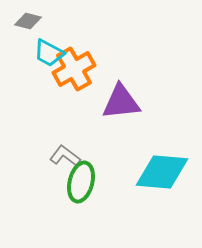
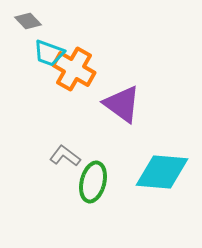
gray diamond: rotated 32 degrees clockwise
cyan trapezoid: rotated 8 degrees counterclockwise
orange cross: rotated 30 degrees counterclockwise
purple triangle: moved 1 px right, 2 px down; rotated 42 degrees clockwise
green ellipse: moved 12 px right
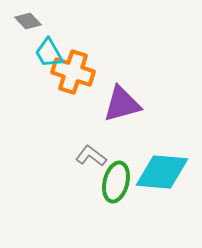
cyan trapezoid: rotated 40 degrees clockwise
orange cross: moved 1 px left, 3 px down; rotated 12 degrees counterclockwise
purple triangle: rotated 51 degrees counterclockwise
gray L-shape: moved 26 px right
green ellipse: moved 23 px right
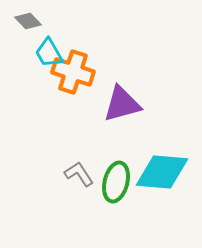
gray L-shape: moved 12 px left, 18 px down; rotated 20 degrees clockwise
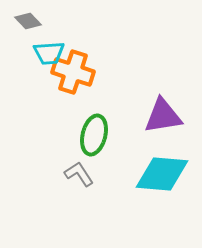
cyan trapezoid: rotated 64 degrees counterclockwise
purple triangle: moved 41 px right, 12 px down; rotated 6 degrees clockwise
cyan diamond: moved 2 px down
green ellipse: moved 22 px left, 47 px up
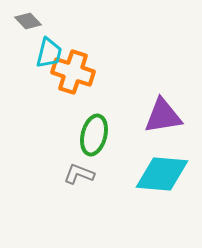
cyan trapezoid: rotated 72 degrees counterclockwise
gray L-shape: rotated 36 degrees counterclockwise
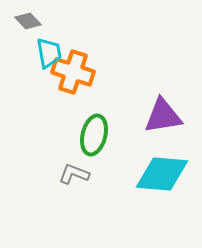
cyan trapezoid: rotated 24 degrees counterclockwise
gray L-shape: moved 5 px left
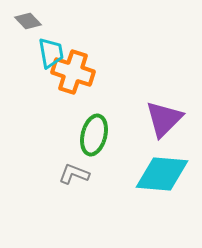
cyan trapezoid: moved 2 px right
purple triangle: moved 1 px right, 3 px down; rotated 36 degrees counterclockwise
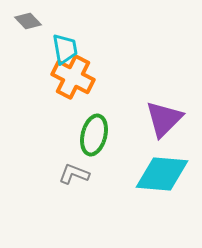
cyan trapezoid: moved 14 px right, 4 px up
orange cross: moved 5 px down; rotated 9 degrees clockwise
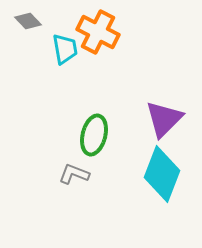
orange cross: moved 25 px right, 45 px up
cyan diamond: rotated 74 degrees counterclockwise
